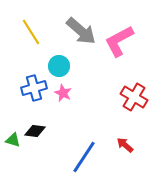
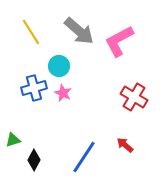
gray arrow: moved 2 px left
black diamond: moved 1 px left, 29 px down; rotated 70 degrees counterclockwise
green triangle: rotated 35 degrees counterclockwise
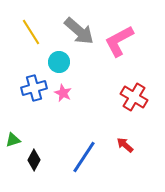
cyan circle: moved 4 px up
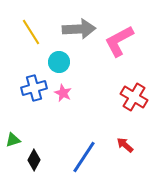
gray arrow: moved 2 px up; rotated 44 degrees counterclockwise
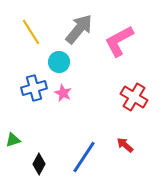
gray arrow: rotated 48 degrees counterclockwise
black diamond: moved 5 px right, 4 px down
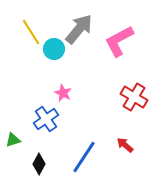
cyan circle: moved 5 px left, 13 px up
blue cross: moved 12 px right, 31 px down; rotated 20 degrees counterclockwise
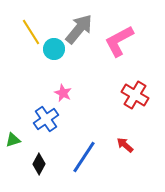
red cross: moved 1 px right, 2 px up
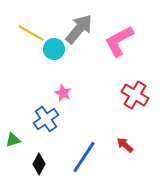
yellow line: moved 1 px down; rotated 28 degrees counterclockwise
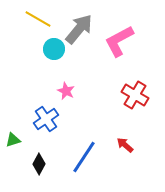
yellow line: moved 7 px right, 14 px up
pink star: moved 3 px right, 2 px up
